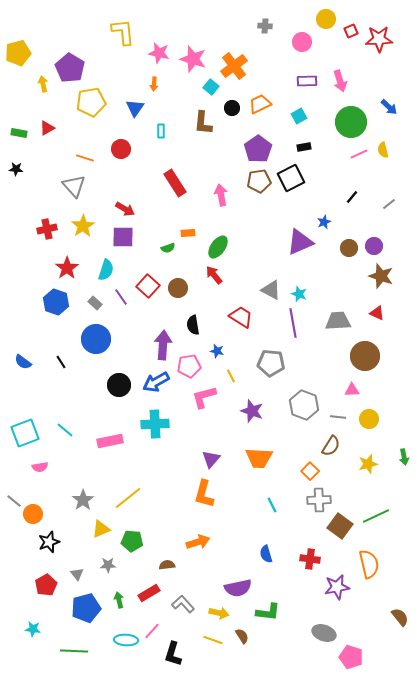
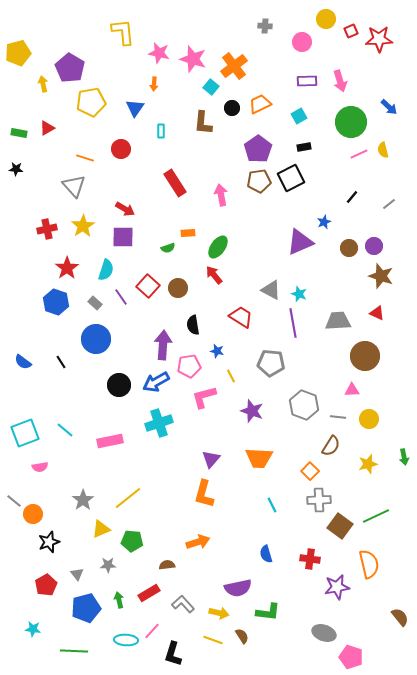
cyan cross at (155, 424): moved 4 px right, 1 px up; rotated 16 degrees counterclockwise
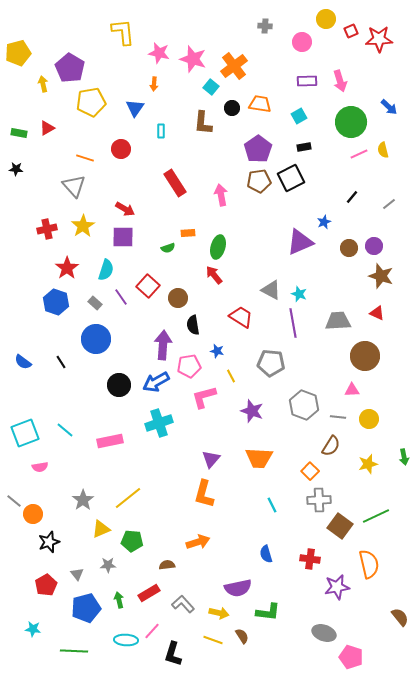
orange trapezoid at (260, 104): rotated 35 degrees clockwise
green ellipse at (218, 247): rotated 20 degrees counterclockwise
brown circle at (178, 288): moved 10 px down
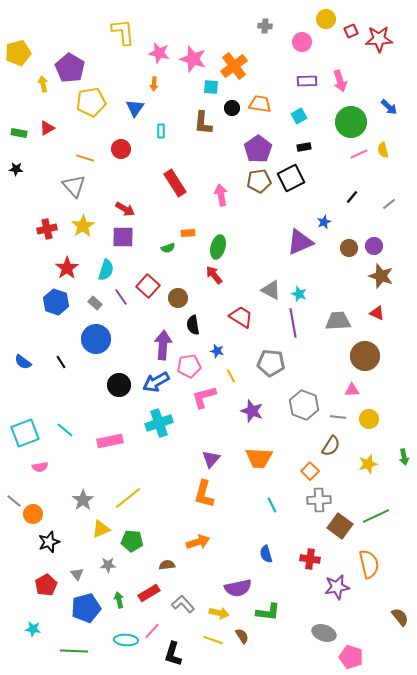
cyan square at (211, 87): rotated 35 degrees counterclockwise
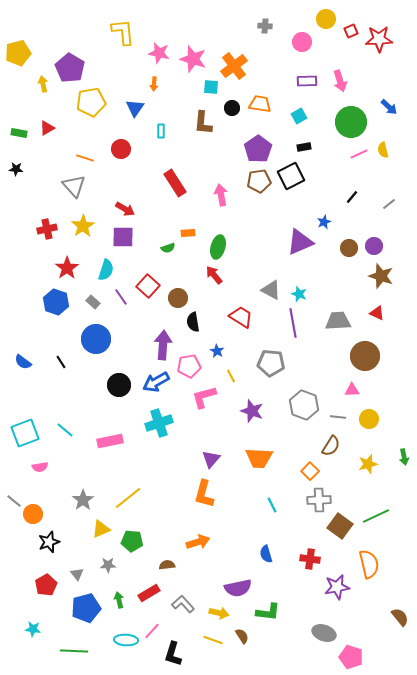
black square at (291, 178): moved 2 px up
gray rectangle at (95, 303): moved 2 px left, 1 px up
black semicircle at (193, 325): moved 3 px up
blue star at (217, 351): rotated 16 degrees clockwise
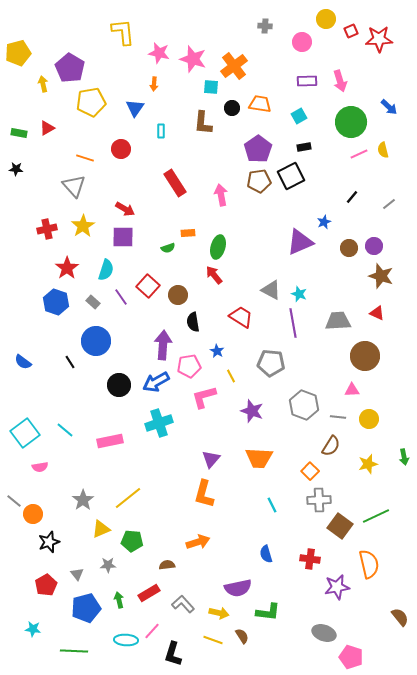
brown circle at (178, 298): moved 3 px up
blue circle at (96, 339): moved 2 px down
black line at (61, 362): moved 9 px right
cyan square at (25, 433): rotated 16 degrees counterclockwise
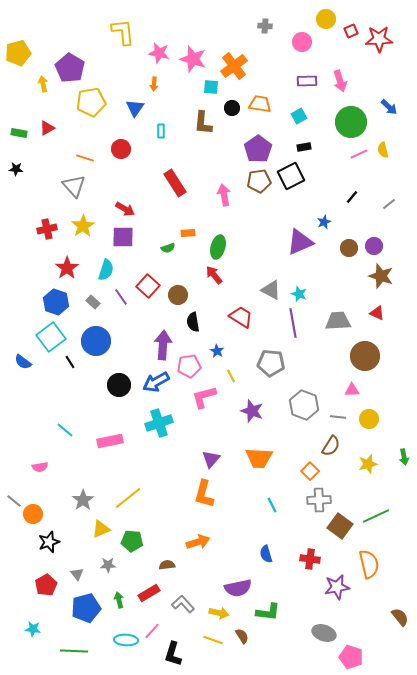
pink arrow at (221, 195): moved 3 px right
cyan square at (25, 433): moved 26 px right, 96 px up
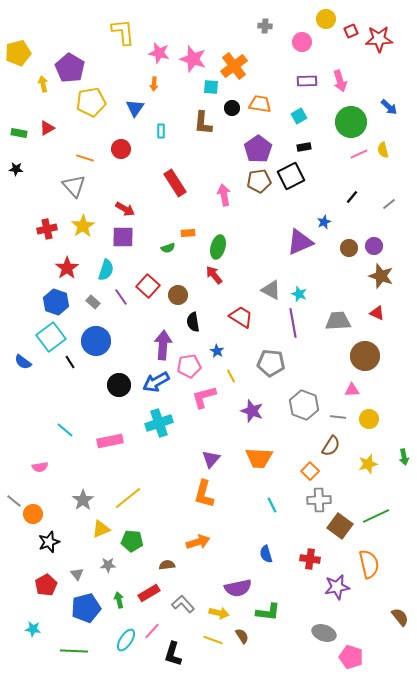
cyan ellipse at (126, 640): rotated 60 degrees counterclockwise
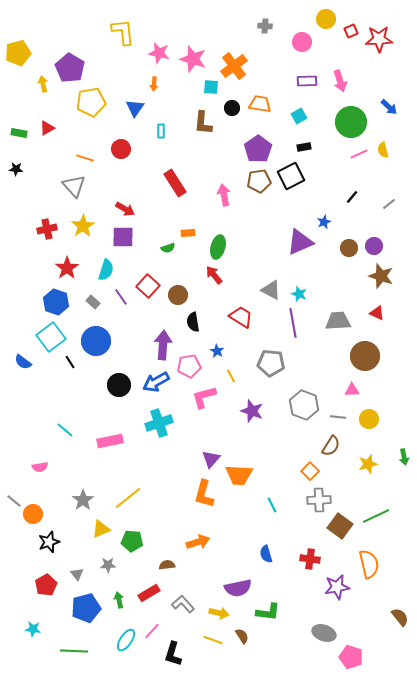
orange trapezoid at (259, 458): moved 20 px left, 17 px down
